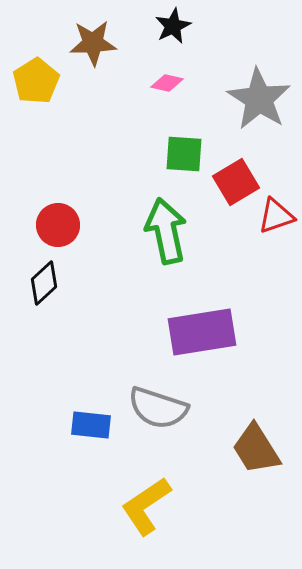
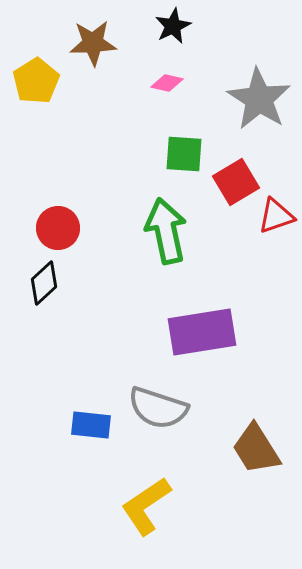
red circle: moved 3 px down
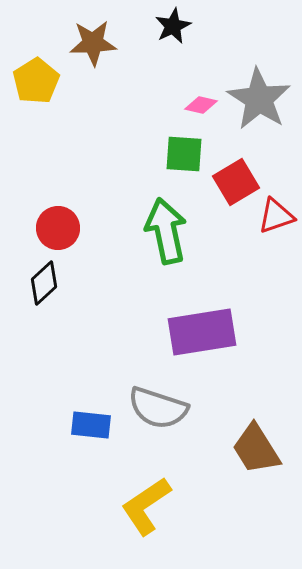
pink diamond: moved 34 px right, 22 px down
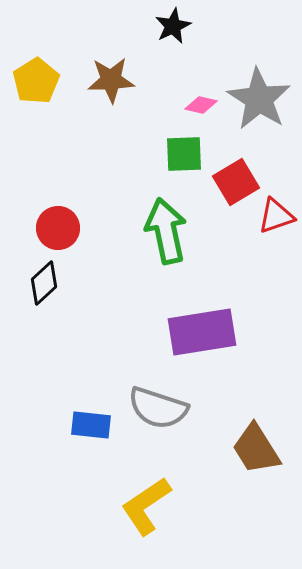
brown star: moved 18 px right, 37 px down
green square: rotated 6 degrees counterclockwise
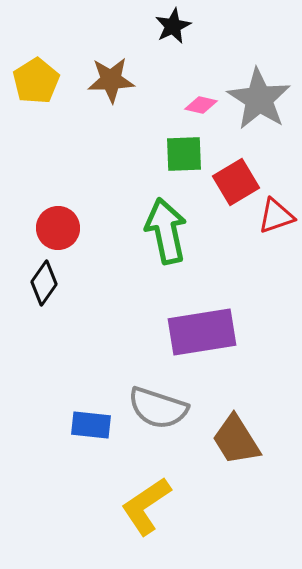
black diamond: rotated 12 degrees counterclockwise
brown trapezoid: moved 20 px left, 9 px up
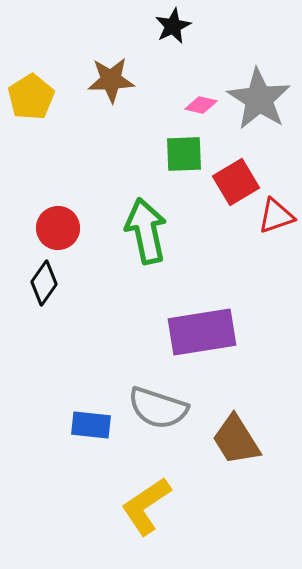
yellow pentagon: moved 5 px left, 16 px down
green arrow: moved 20 px left
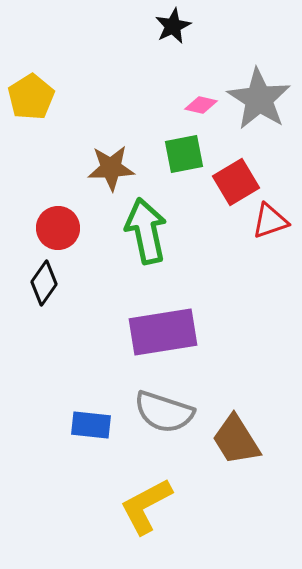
brown star: moved 88 px down
green square: rotated 9 degrees counterclockwise
red triangle: moved 6 px left, 5 px down
purple rectangle: moved 39 px left
gray semicircle: moved 6 px right, 4 px down
yellow L-shape: rotated 6 degrees clockwise
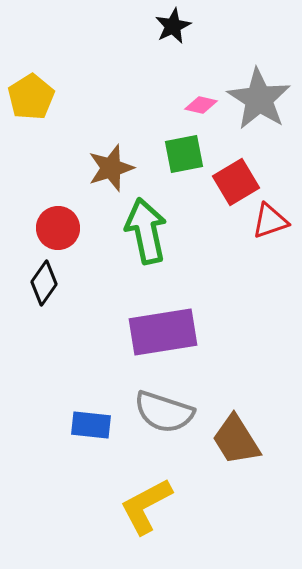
brown star: rotated 15 degrees counterclockwise
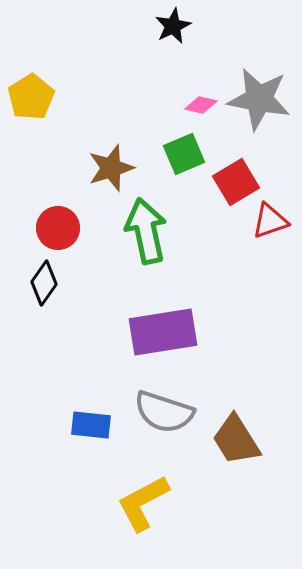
gray star: rotated 22 degrees counterclockwise
green square: rotated 12 degrees counterclockwise
yellow L-shape: moved 3 px left, 3 px up
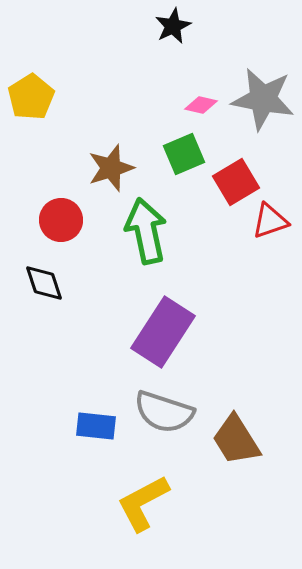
gray star: moved 4 px right
red circle: moved 3 px right, 8 px up
black diamond: rotated 54 degrees counterclockwise
purple rectangle: rotated 48 degrees counterclockwise
blue rectangle: moved 5 px right, 1 px down
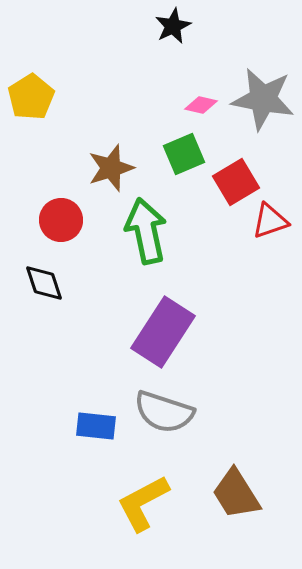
brown trapezoid: moved 54 px down
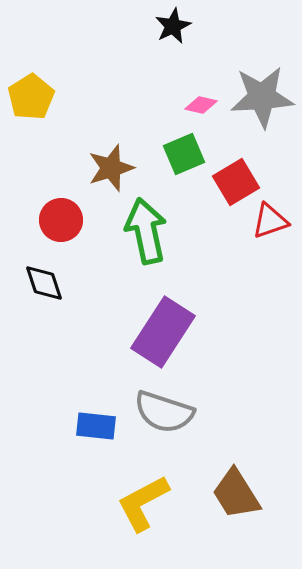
gray star: moved 1 px left, 2 px up; rotated 14 degrees counterclockwise
